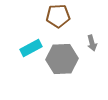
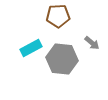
gray arrow: rotated 35 degrees counterclockwise
gray hexagon: rotated 8 degrees clockwise
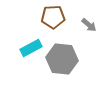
brown pentagon: moved 5 px left, 1 px down
gray arrow: moved 3 px left, 18 px up
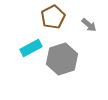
brown pentagon: rotated 25 degrees counterclockwise
gray hexagon: rotated 24 degrees counterclockwise
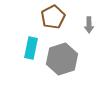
gray arrow: rotated 49 degrees clockwise
cyan rectangle: rotated 50 degrees counterclockwise
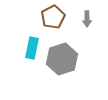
gray arrow: moved 2 px left, 6 px up
cyan rectangle: moved 1 px right
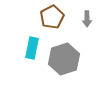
brown pentagon: moved 1 px left
gray hexagon: moved 2 px right
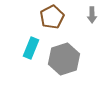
gray arrow: moved 5 px right, 4 px up
cyan rectangle: moved 1 px left; rotated 10 degrees clockwise
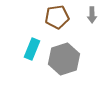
brown pentagon: moved 5 px right; rotated 20 degrees clockwise
cyan rectangle: moved 1 px right, 1 px down
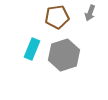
gray arrow: moved 2 px left, 2 px up; rotated 21 degrees clockwise
gray hexagon: moved 4 px up
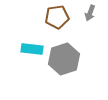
cyan rectangle: rotated 75 degrees clockwise
gray hexagon: moved 4 px down
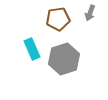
brown pentagon: moved 1 px right, 2 px down
cyan rectangle: rotated 60 degrees clockwise
